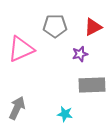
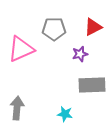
gray pentagon: moved 1 px left, 3 px down
gray arrow: rotated 20 degrees counterclockwise
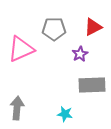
purple star: rotated 14 degrees counterclockwise
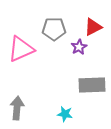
purple star: moved 1 px left, 7 px up
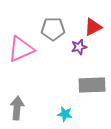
gray pentagon: moved 1 px left
purple star: rotated 14 degrees clockwise
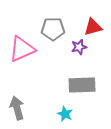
red triangle: rotated 12 degrees clockwise
pink triangle: moved 1 px right
gray rectangle: moved 10 px left
gray arrow: rotated 20 degrees counterclockwise
cyan star: rotated 14 degrees clockwise
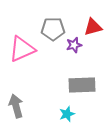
purple star: moved 5 px left, 2 px up
gray arrow: moved 1 px left, 2 px up
cyan star: moved 2 px right; rotated 28 degrees clockwise
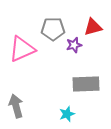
gray rectangle: moved 4 px right, 1 px up
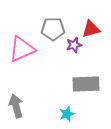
red triangle: moved 2 px left, 2 px down
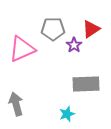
red triangle: rotated 18 degrees counterclockwise
purple star: rotated 21 degrees counterclockwise
gray arrow: moved 2 px up
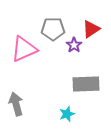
pink triangle: moved 2 px right
